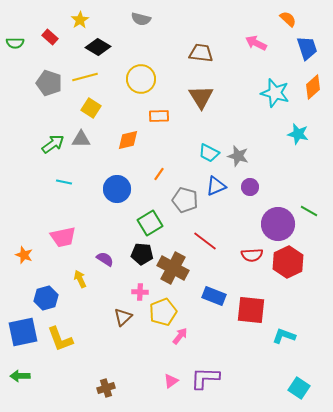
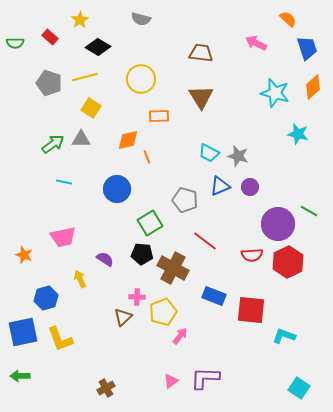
orange line at (159, 174): moved 12 px left, 17 px up; rotated 56 degrees counterclockwise
blue triangle at (216, 186): moved 4 px right
pink cross at (140, 292): moved 3 px left, 5 px down
brown cross at (106, 388): rotated 12 degrees counterclockwise
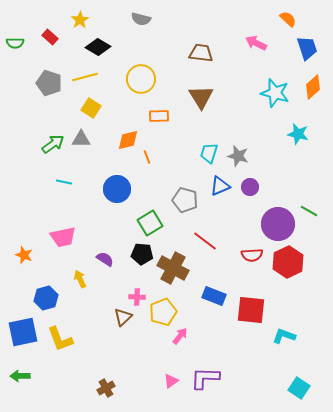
cyan trapezoid at (209, 153): rotated 80 degrees clockwise
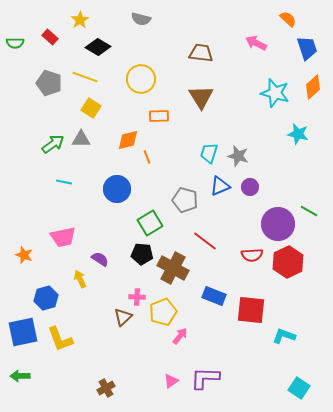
yellow line at (85, 77): rotated 35 degrees clockwise
purple semicircle at (105, 259): moved 5 px left
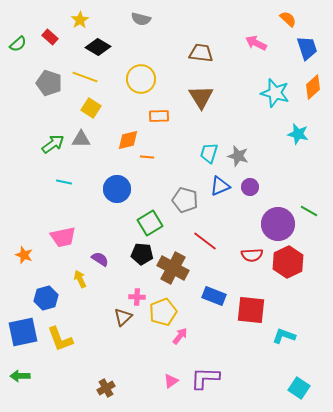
green semicircle at (15, 43): moved 3 px right, 1 px down; rotated 42 degrees counterclockwise
orange line at (147, 157): rotated 64 degrees counterclockwise
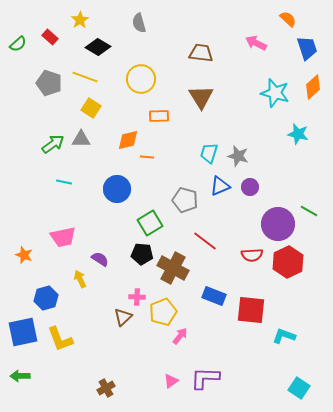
gray semicircle at (141, 19): moved 2 px left, 4 px down; rotated 60 degrees clockwise
